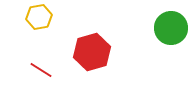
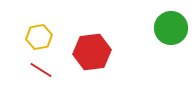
yellow hexagon: moved 20 px down
red hexagon: rotated 9 degrees clockwise
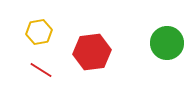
green circle: moved 4 px left, 15 px down
yellow hexagon: moved 5 px up
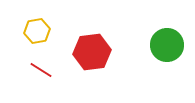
yellow hexagon: moved 2 px left, 1 px up
green circle: moved 2 px down
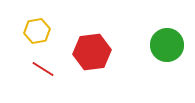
red line: moved 2 px right, 1 px up
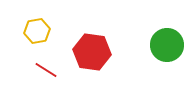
red hexagon: rotated 15 degrees clockwise
red line: moved 3 px right, 1 px down
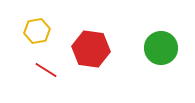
green circle: moved 6 px left, 3 px down
red hexagon: moved 1 px left, 3 px up
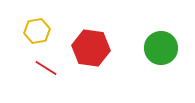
red hexagon: moved 1 px up
red line: moved 2 px up
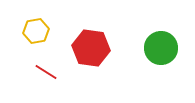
yellow hexagon: moved 1 px left
red line: moved 4 px down
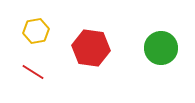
red line: moved 13 px left
